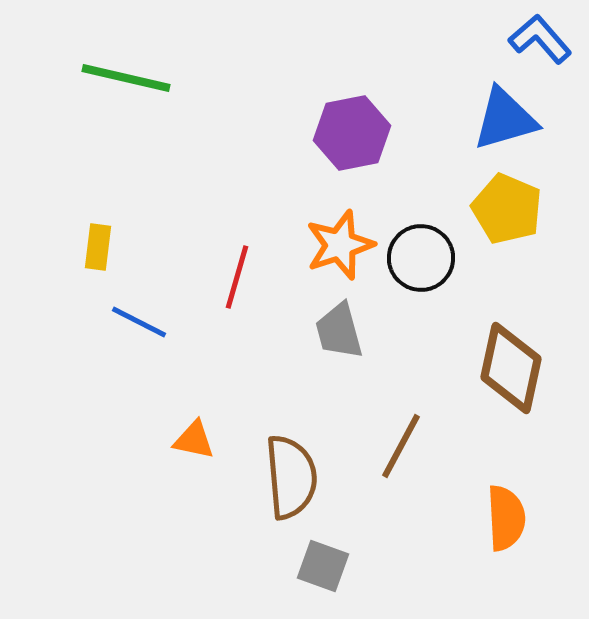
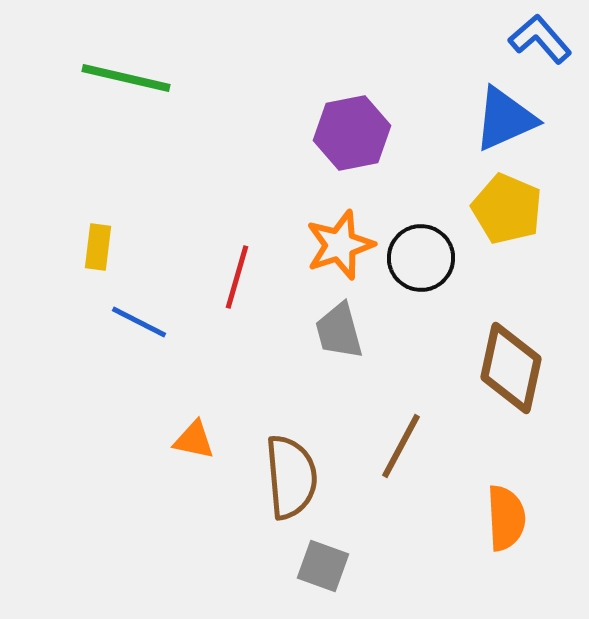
blue triangle: rotated 8 degrees counterclockwise
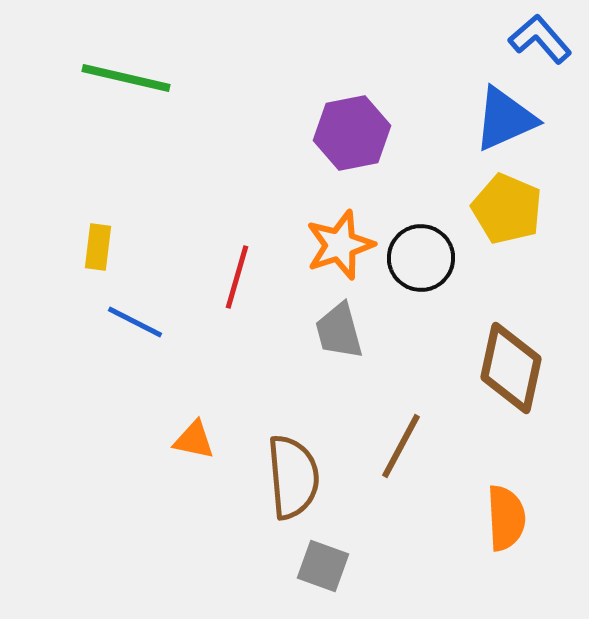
blue line: moved 4 px left
brown semicircle: moved 2 px right
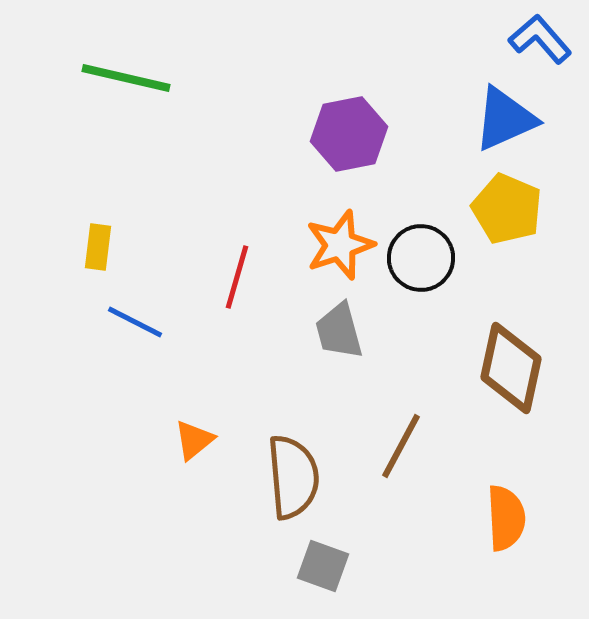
purple hexagon: moved 3 px left, 1 px down
orange triangle: rotated 51 degrees counterclockwise
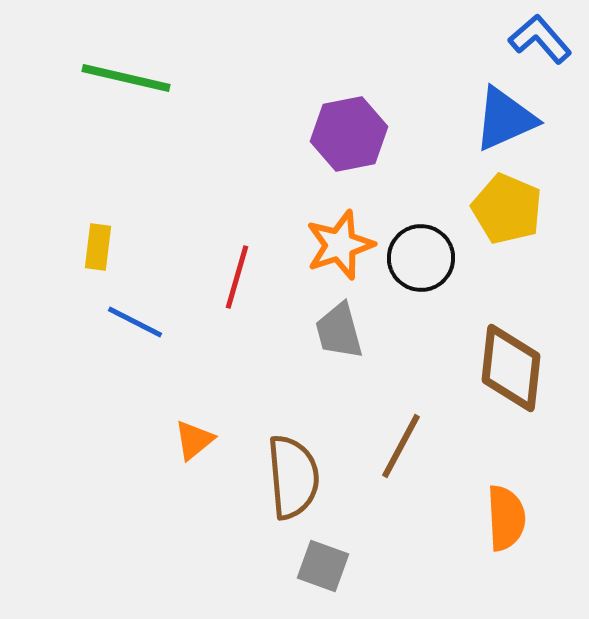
brown diamond: rotated 6 degrees counterclockwise
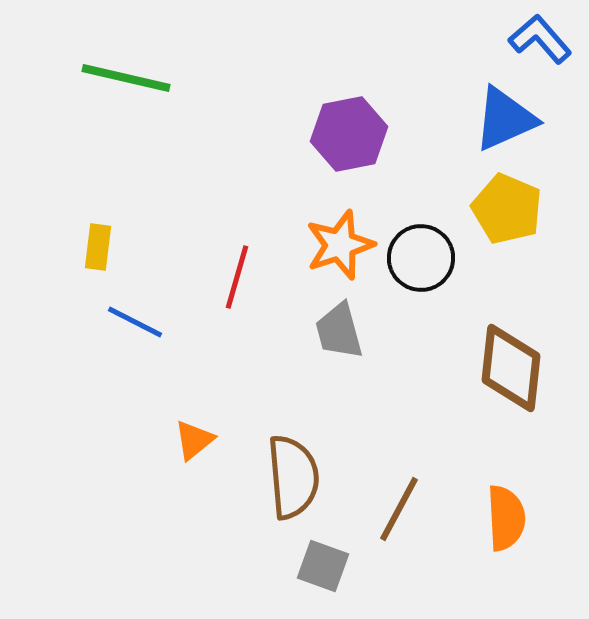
brown line: moved 2 px left, 63 px down
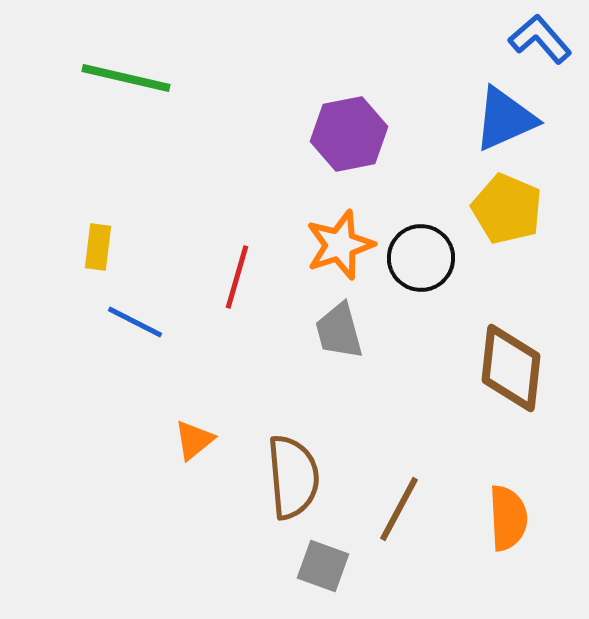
orange semicircle: moved 2 px right
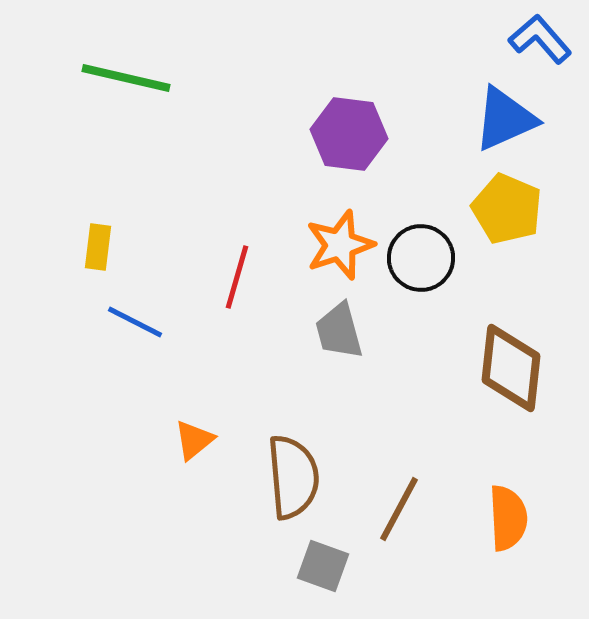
purple hexagon: rotated 18 degrees clockwise
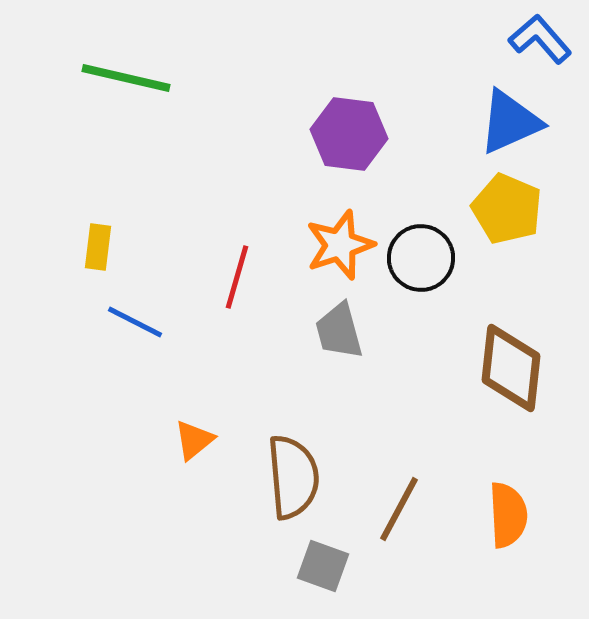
blue triangle: moved 5 px right, 3 px down
orange semicircle: moved 3 px up
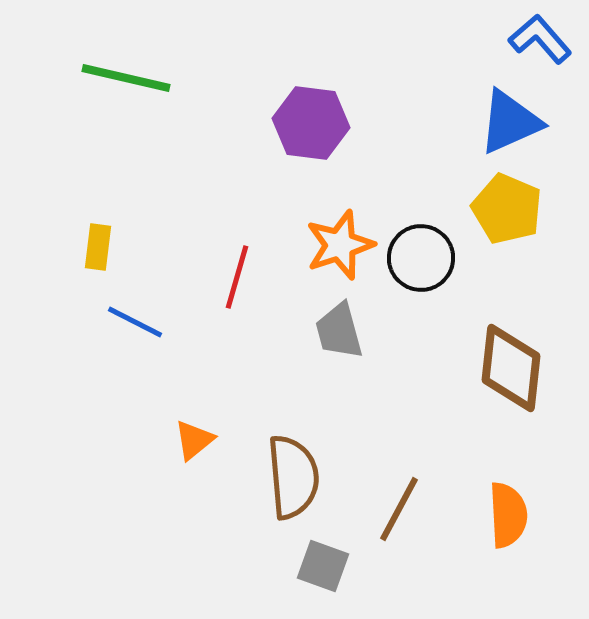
purple hexagon: moved 38 px left, 11 px up
